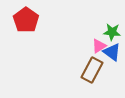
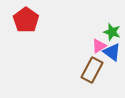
green star: rotated 12 degrees clockwise
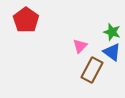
pink triangle: moved 19 px left; rotated 14 degrees counterclockwise
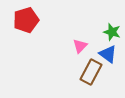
red pentagon: rotated 20 degrees clockwise
blue triangle: moved 4 px left, 2 px down
brown rectangle: moved 1 px left, 2 px down
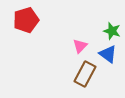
green star: moved 1 px up
brown rectangle: moved 6 px left, 2 px down
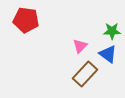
red pentagon: rotated 25 degrees clockwise
green star: rotated 18 degrees counterclockwise
brown rectangle: rotated 15 degrees clockwise
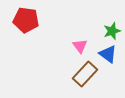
green star: rotated 18 degrees counterclockwise
pink triangle: rotated 21 degrees counterclockwise
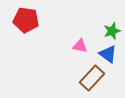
pink triangle: rotated 42 degrees counterclockwise
brown rectangle: moved 7 px right, 4 px down
